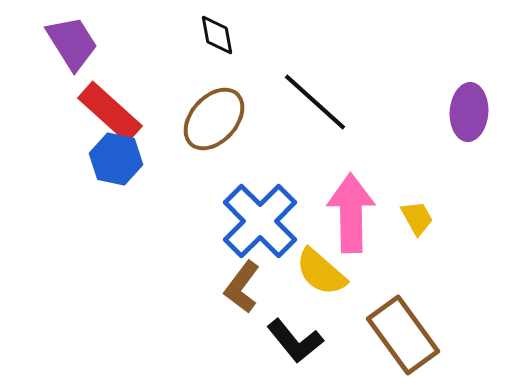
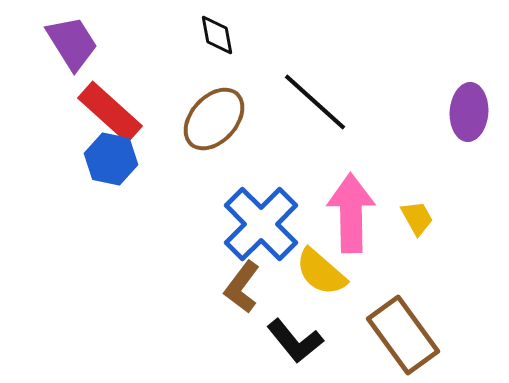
blue hexagon: moved 5 px left
blue cross: moved 1 px right, 3 px down
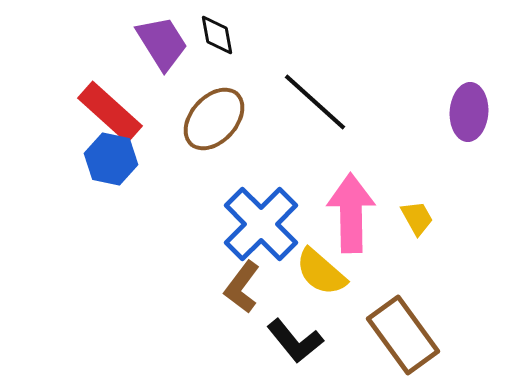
purple trapezoid: moved 90 px right
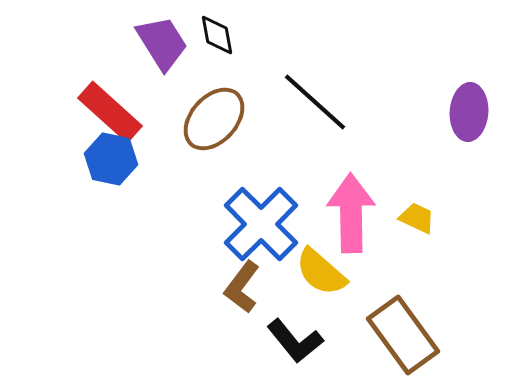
yellow trapezoid: rotated 36 degrees counterclockwise
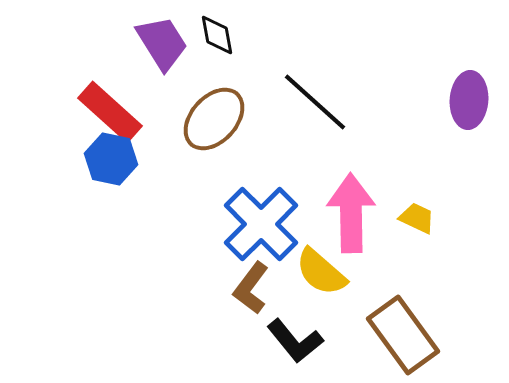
purple ellipse: moved 12 px up
brown L-shape: moved 9 px right, 1 px down
